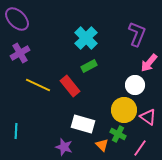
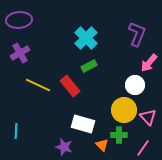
purple ellipse: moved 2 px right, 1 px down; rotated 50 degrees counterclockwise
pink triangle: rotated 12 degrees clockwise
green cross: moved 1 px right, 1 px down; rotated 28 degrees counterclockwise
pink line: moved 3 px right
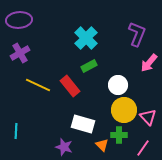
white circle: moved 17 px left
